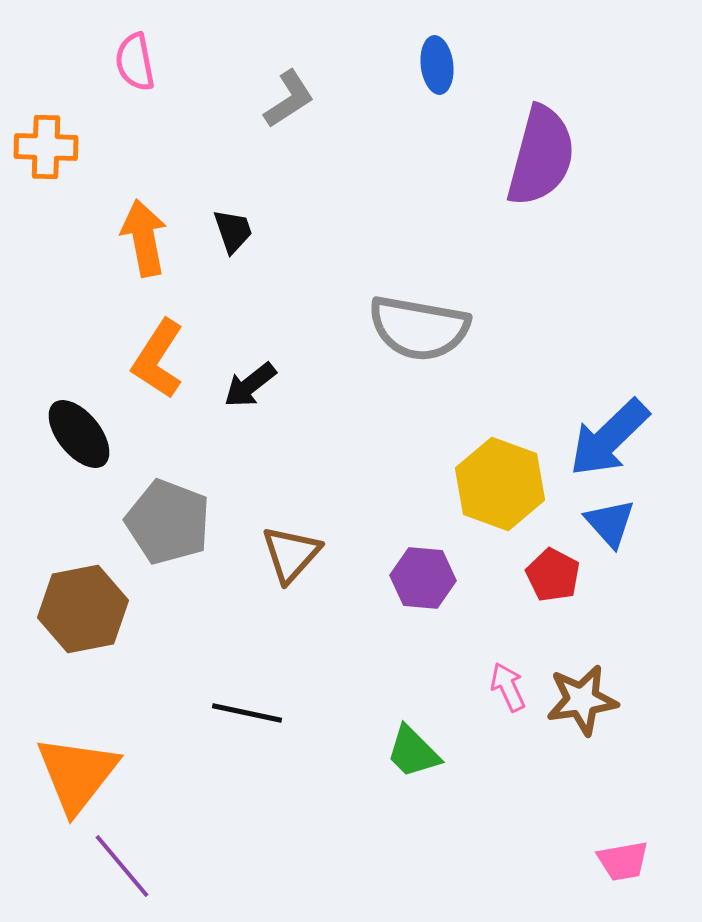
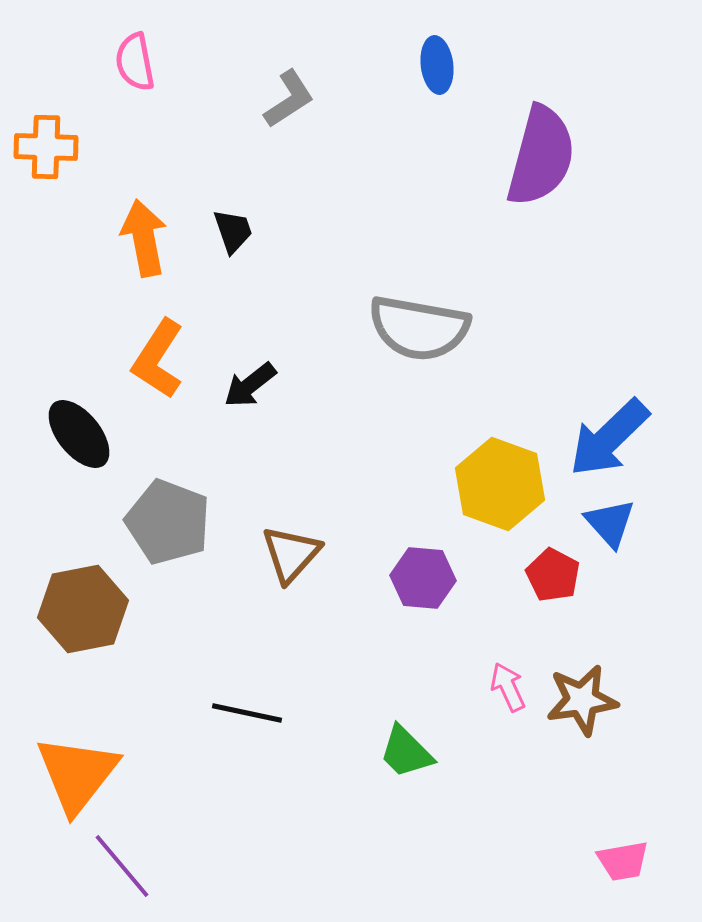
green trapezoid: moved 7 px left
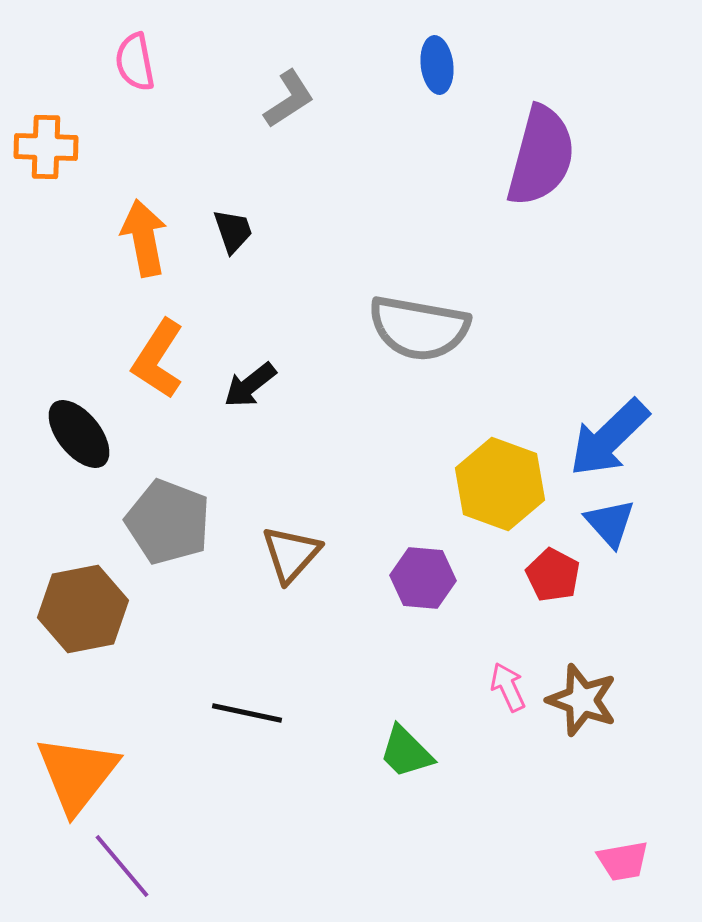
brown star: rotated 28 degrees clockwise
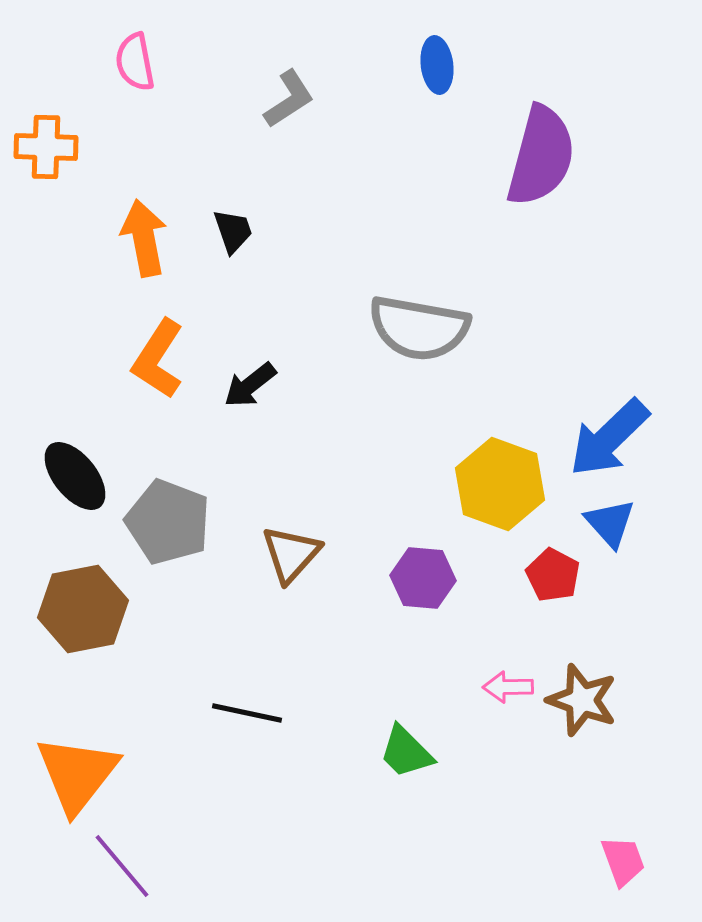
black ellipse: moved 4 px left, 42 px down
pink arrow: rotated 66 degrees counterclockwise
pink trapezoid: rotated 100 degrees counterclockwise
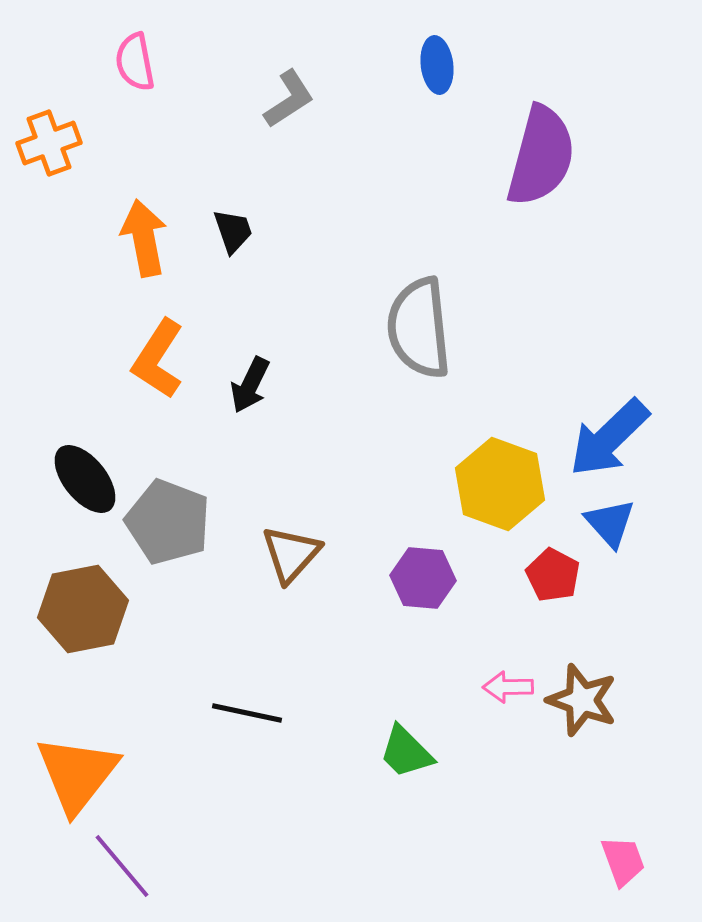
orange cross: moved 3 px right, 4 px up; rotated 22 degrees counterclockwise
gray semicircle: rotated 74 degrees clockwise
black arrow: rotated 26 degrees counterclockwise
black ellipse: moved 10 px right, 3 px down
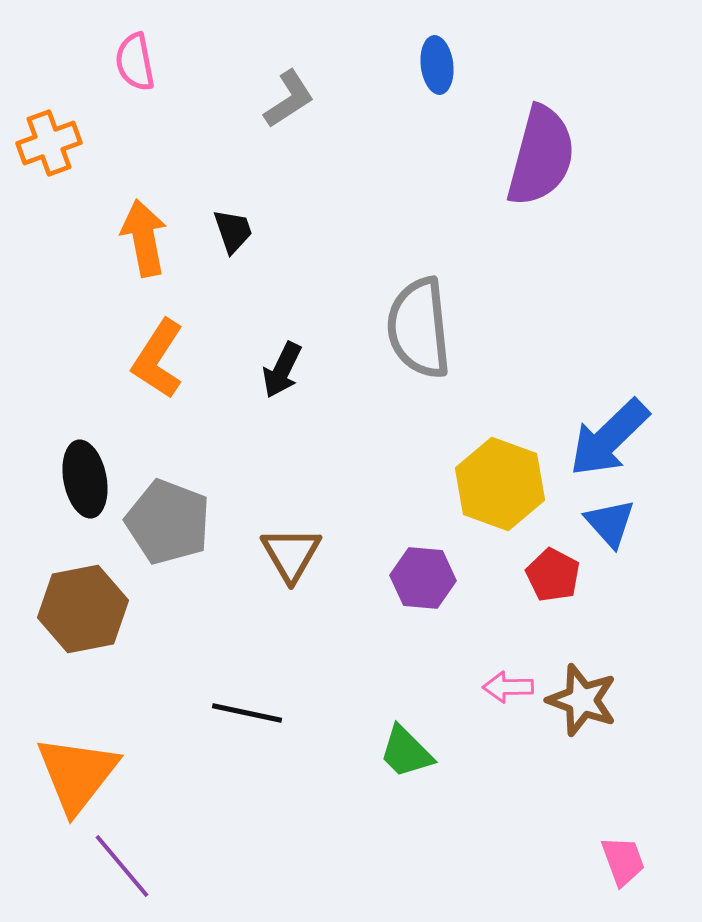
black arrow: moved 32 px right, 15 px up
black ellipse: rotated 28 degrees clockwise
brown triangle: rotated 12 degrees counterclockwise
